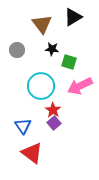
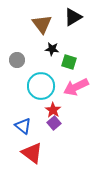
gray circle: moved 10 px down
pink arrow: moved 4 px left, 1 px down
blue triangle: rotated 18 degrees counterclockwise
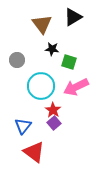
blue triangle: rotated 30 degrees clockwise
red triangle: moved 2 px right, 1 px up
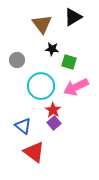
blue triangle: rotated 30 degrees counterclockwise
